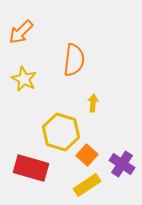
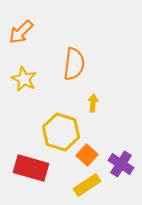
orange semicircle: moved 4 px down
purple cross: moved 1 px left
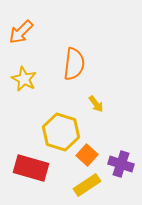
yellow arrow: moved 3 px right, 1 px down; rotated 138 degrees clockwise
purple cross: rotated 15 degrees counterclockwise
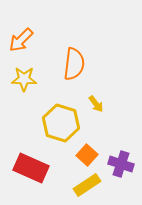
orange arrow: moved 8 px down
yellow star: rotated 25 degrees counterclockwise
yellow hexagon: moved 9 px up
red rectangle: rotated 8 degrees clockwise
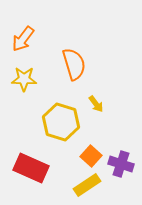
orange arrow: moved 2 px right, 1 px up; rotated 8 degrees counterclockwise
orange semicircle: rotated 24 degrees counterclockwise
yellow hexagon: moved 1 px up
orange square: moved 4 px right, 1 px down
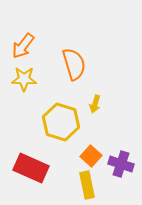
orange arrow: moved 7 px down
yellow arrow: moved 1 px left; rotated 54 degrees clockwise
yellow rectangle: rotated 68 degrees counterclockwise
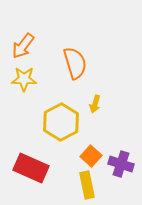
orange semicircle: moved 1 px right, 1 px up
yellow hexagon: rotated 15 degrees clockwise
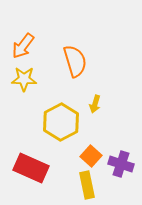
orange semicircle: moved 2 px up
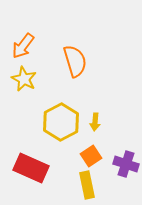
yellow star: rotated 25 degrees clockwise
yellow arrow: moved 18 px down; rotated 12 degrees counterclockwise
orange square: rotated 15 degrees clockwise
purple cross: moved 5 px right
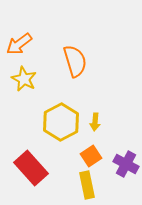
orange arrow: moved 4 px left, 2 px up; rotated 16 degrees clockwise
purple cross: rotated 10 degrees clockwise
red rectangle: rotated 24 degrees clockwise
